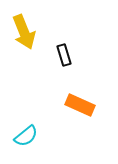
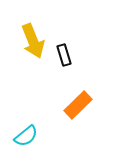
yellow arrow: moved 9 px right, 9 px down
orange rectangle: moved 2 px left; rotated 68 degrees counterclockwise
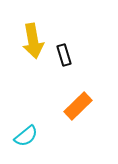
yellow arrow: rotated 12 degrees clockwise
orange rectangle: moved 1 px down
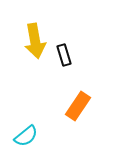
yellow arrow: moved 2 px right
orange rectangle: rotated 12 degrees counterclockwise
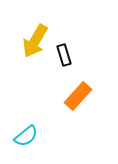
yellow arrow: rotated 40 degrees clockwise
orange rectangle: moved 10 px up; rotated 8 degrees clockwise
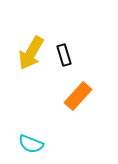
yellow arrow: moved 4 px left, 12 px down
cyan semicircle: moved 5 px right, 8 px down; rotated 60 degrees clockwise
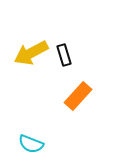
yellow arrow: rotated 32 degrees clockwise
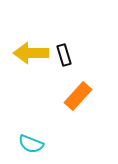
yellow arrow: rotated 28 degrees clockwise
